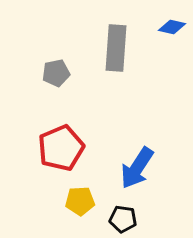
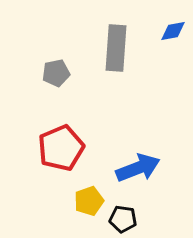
blue diamond: moved 1 px right, 4 px down; rotated 24 degrees counterclockwise
blue arrow: moved 1 px right; rotated 144 degrees counterclockwise
yellow pentagon: moved 9 px right; rotated 16 degrees counterclockwise
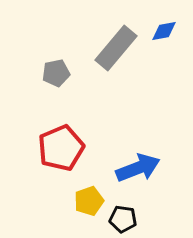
blue diamond: moved 9 px left
gray rectangle: rotated 36 degrees clockwise
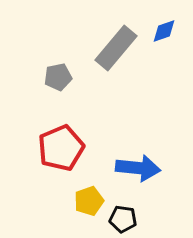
blue diamond: rotated 8 degrees counterclockwise
gray pentagon: moved 2 px right, 4 px down
blue arrow: rotated 27 degrees clockwise
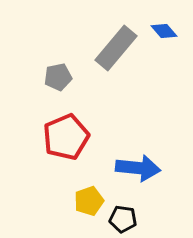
blue diamond: rotated 68 degrees clockwise
red pentagon: moved 5 px right, 11 px up
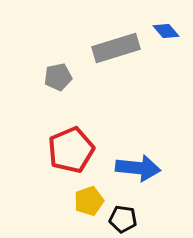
blue diamond: moved 2 px right
gray rectangle: rotated 33 degrees clockwise
red pentagon: moved 5 px right, 13 px down
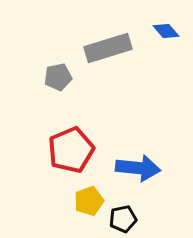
gray rectangle: moved 8 px left
black pentagon: rotated 20 degrees counterclockwise
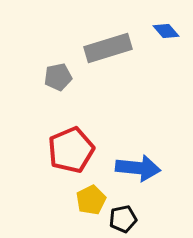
yellow pentagon: moved 2 px right, 1 px up; rotated 8 degrees counterclockwise
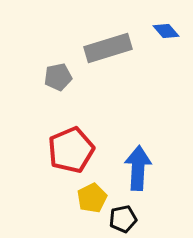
blue arrow: rotated 93 degrees counterclockwise
yellow pentagon: moved 1 px right, 2 px up
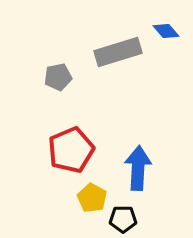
gray rectangle: moved 10 px right, 4 px down
yellow pentagon: rotated 16 degrees counterclockwise
black pentagon: rotated 12 degrees clockwise
